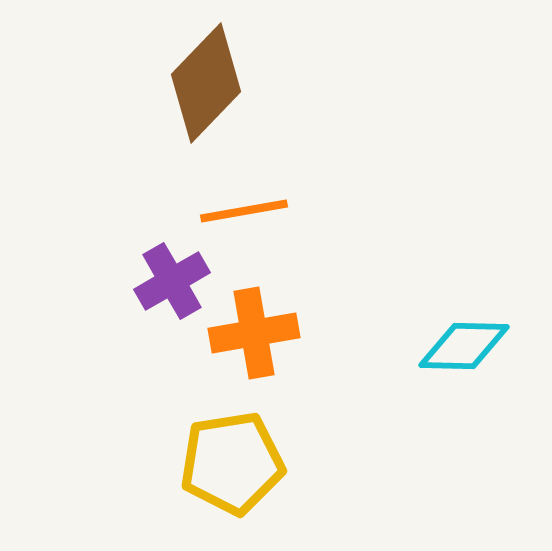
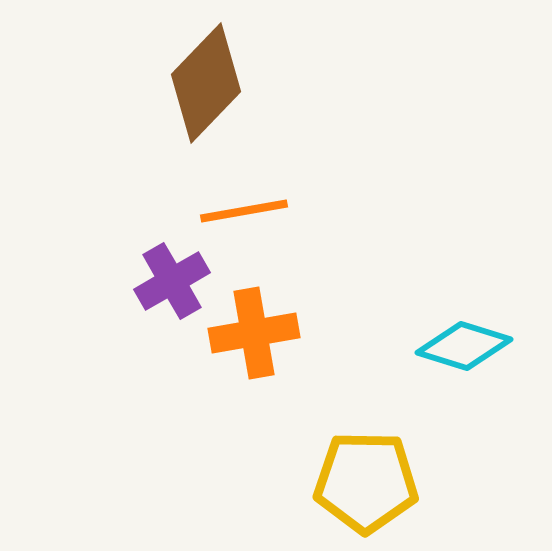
cyan diamond: rotated 16 degrees clockwise
yellow pentagon: moved 134 px right, 19 px down; rotated 10 degrees clockwise
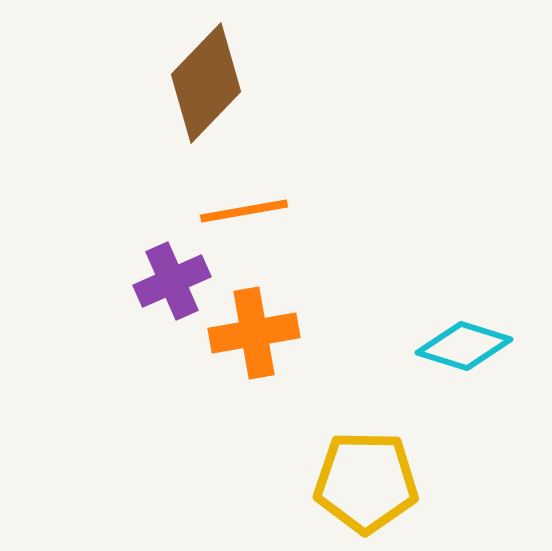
purple cross: rotated 6 degrees clockwise
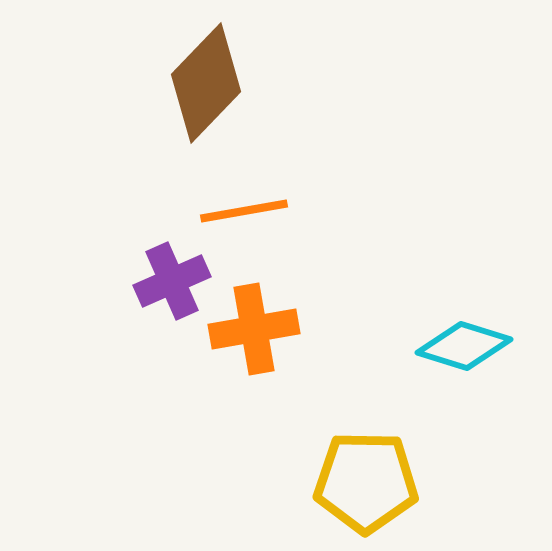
orange cross: moved 4 px up
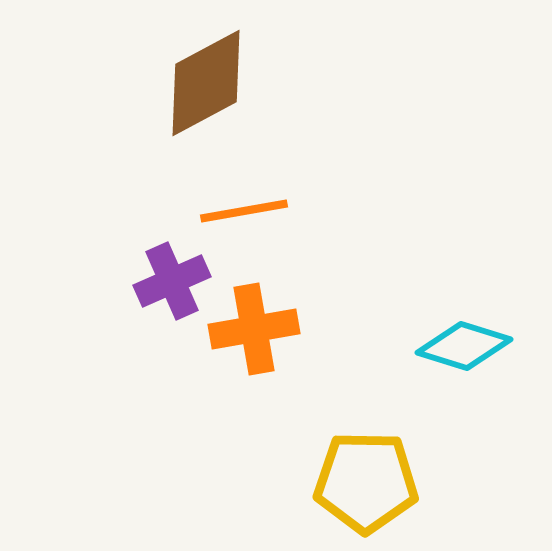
brown diamond: rotated 18 degrees clockwise
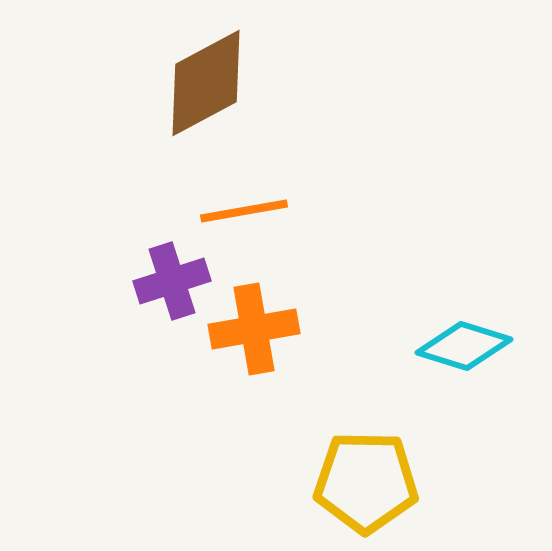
purple cross: rotated 6 degrees clockwise
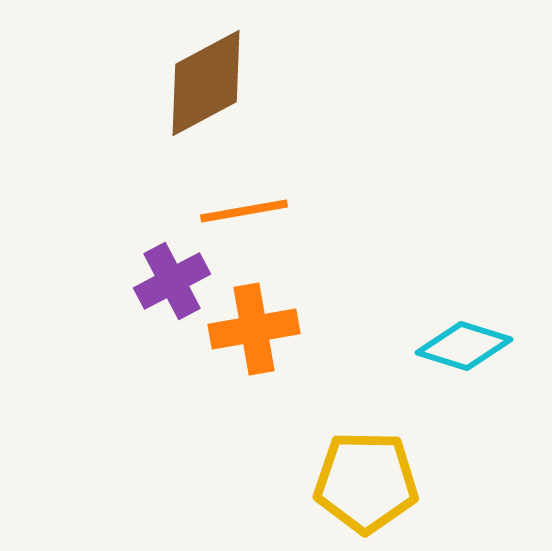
purple cross: rotated 10 degrees counterclockwise
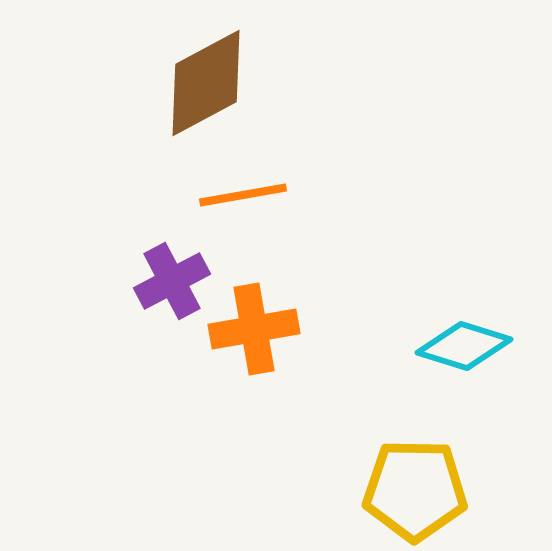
orange line: moved 1 px left, 16 px up
yellow pentagon: moved 49 px right, 8 px down
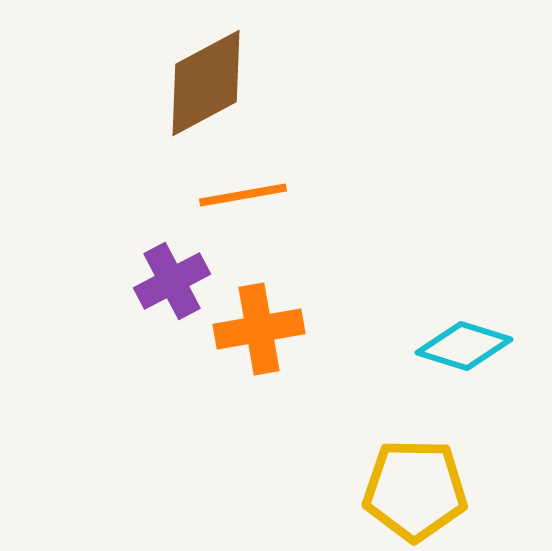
orange cross: moved 5 px right
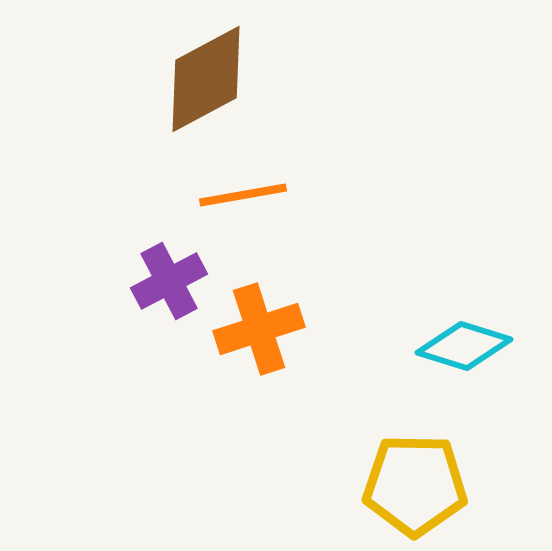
brown diamond: moved 4 px up
purple cross: moved 3 px left
orange cross: rotated 8 degrees counterclockwise
yellow pentagon: moved 5 px up
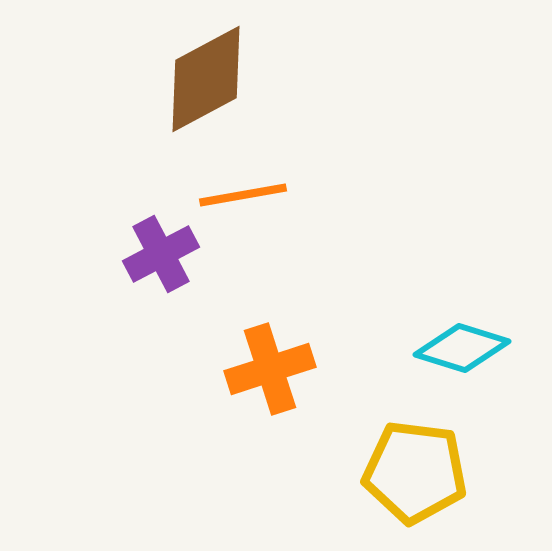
purple cross: moved 8 px left, 27 px up
orange cross: moved 11 px right, 40 px down
cyan diamond: moved 2 px left, 2 px down
yellow pentagon: moved 13 px up; rotated 6 degrees clockwise
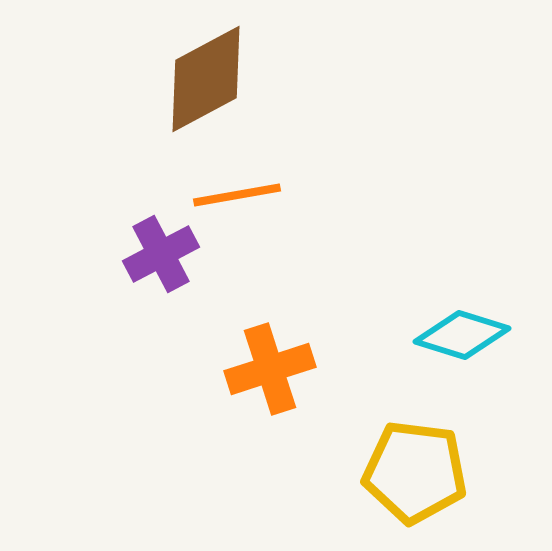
orange line: moved 6 px left
cyan diamond: moved 13 px up
